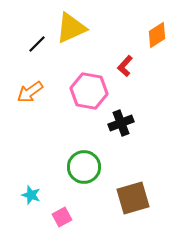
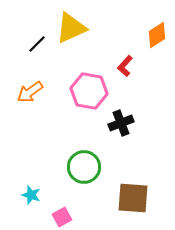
brown square: rotated 20 degrees clockwise
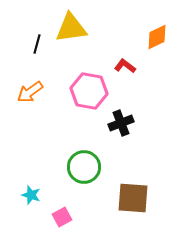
yellow triangle: rotated 16 degrees clockwise
orange diamond: moved 2 px down; rotated 8 degrees clockwise
black line: rotated 30 degrees counterclockwise
red L-shape: rotated 85 degrees clockwise
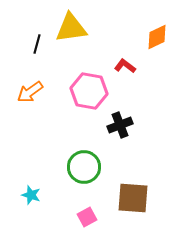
black cross: moved 1 px left, 2 px down
pink square: moved 25 px right
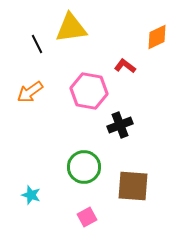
black line: rotated 42 degrees counterclockwise
brown square: moved 12 px up
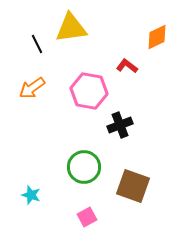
red L-shape: moved 2 px right
orange arrow: moved 2 px right, 4 px up
brown square: rotated 16 degrees clockwise
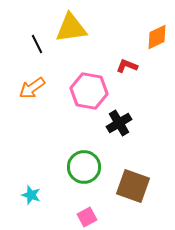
red L-shape: rotated 15 degrees counterclockwise
black cross: moved 1 px left, 2 px up; rotated 10 degrees counterclockwise
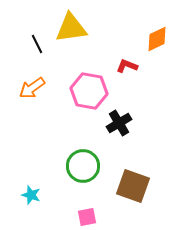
orange diamond: moved 2 px down
green circle: moved 1 px left, 1 px up
pink square: rotated 18 degrees clockwise
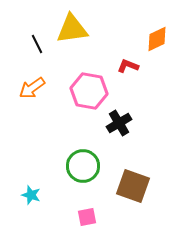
yellow triangle: moved 1 px right, 1 px down
red L-shape: moved 1 px right
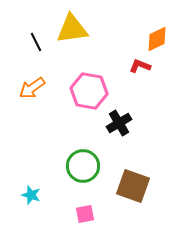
black line: moved 1 px left, 2 px up
red L-shape: moved 12 px right
pink square: moved 2 px left, 3 px up
